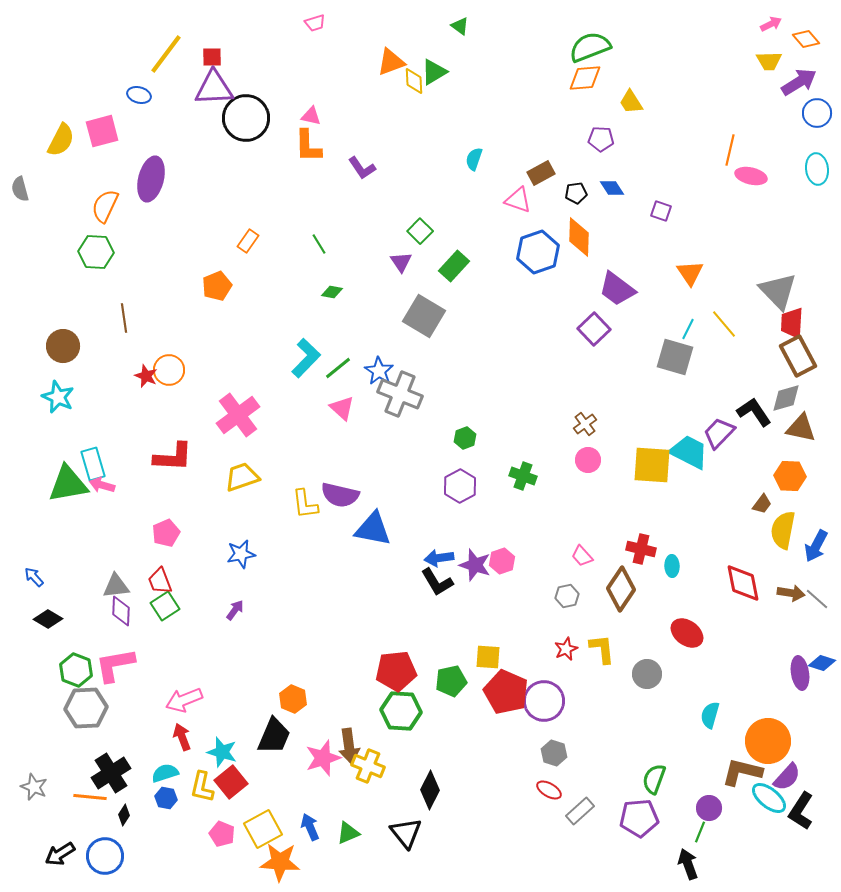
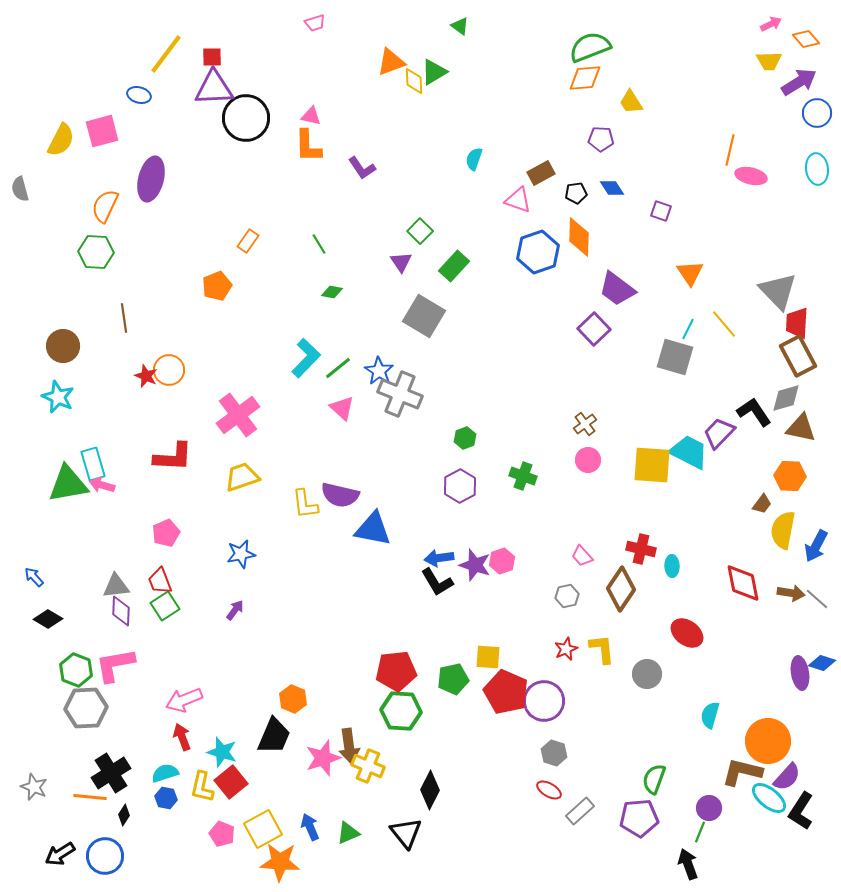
red trapezoid at (792, 323): moved 5 px right
green pentagon at (451, 681): moved 2 px right, 2 px up
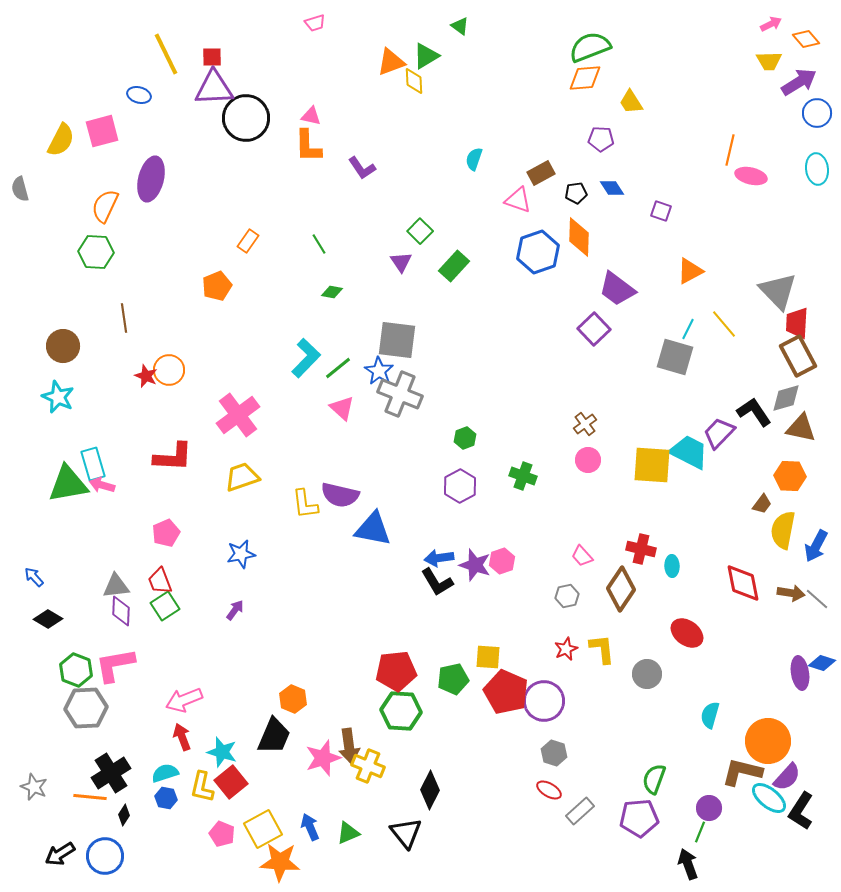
yellow line at (166, 54): rotated 63 degrees counterclockwise
green triangle at (434, 72): moved 8 px left, 16 px up
orange triangle at (690, 273): moved 2 px up; rotated 36 degrees clockwise
gray square at (424, 316): moved 27 px left, 24 px down; rotated 24 degrees counterclockwise
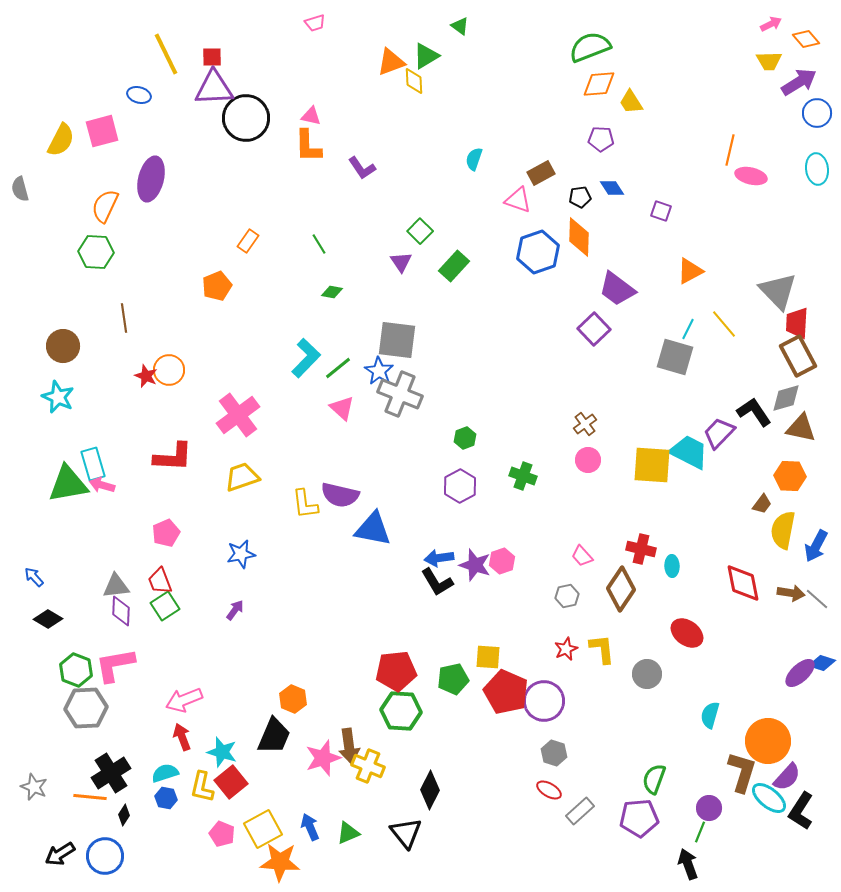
orange diamond at (585, 78): moved 14 px right, 6 px down
black pentagon at (576, 193): moved 4 px right, 4 px down
purple ellipse at (800, 673): rotated 56 degrees clockwise
brown L-shape at (742, 772): rotated 93 degrees clockwise
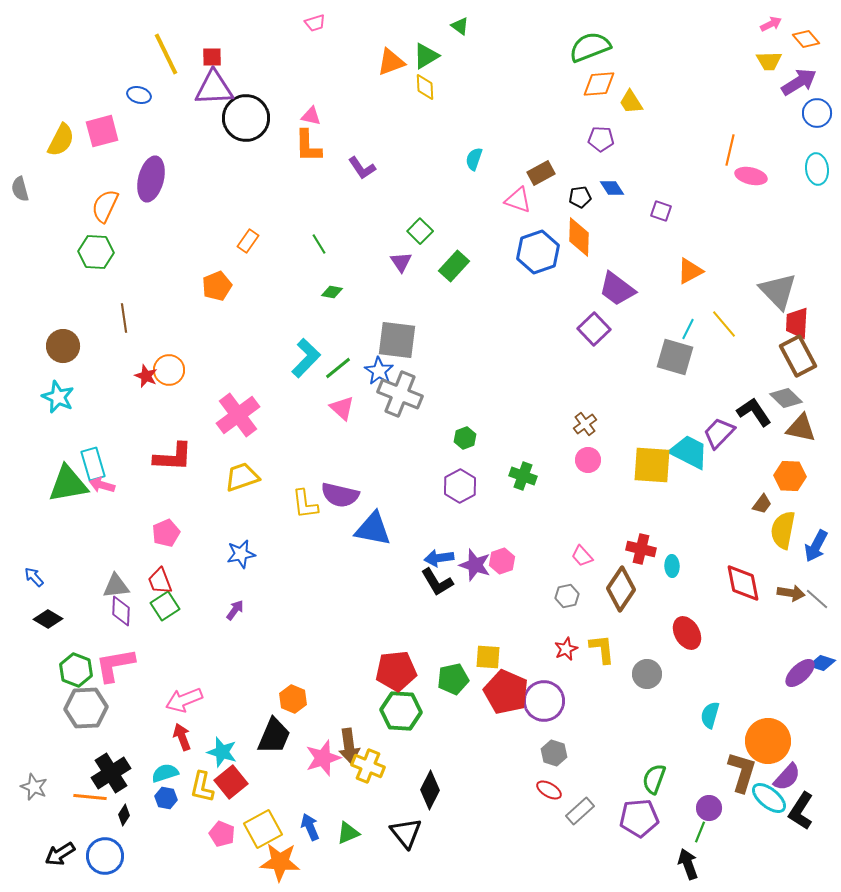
yellow diamond at (414, 81): moved 11 px right, 6 px down
gray diamond at (786, 398): rotated 60 degrees clockwise
red ellipse at (687, 633): rotated 24 degrees clockwise
